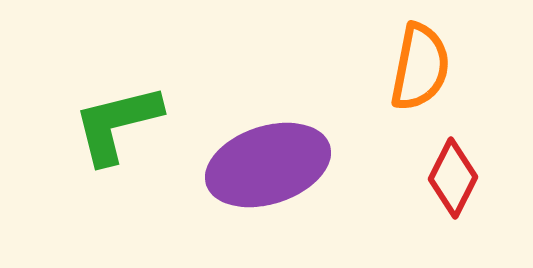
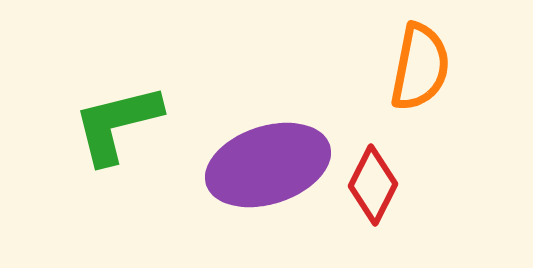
red diamond: moved 80 px left, 7 px down
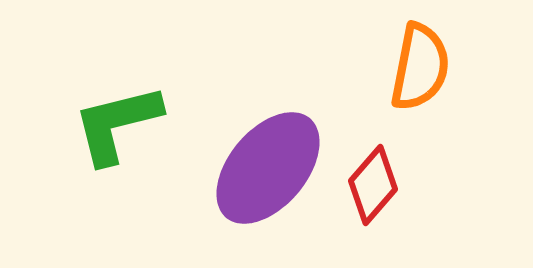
purple ellipse: moved 3 px down; rotated 32 degrees counterclockwise
red diamond: rotated 14 degrees clockwise
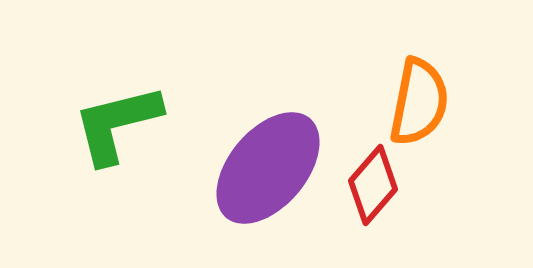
orange semicircle: moved 1 px left, 35 px down
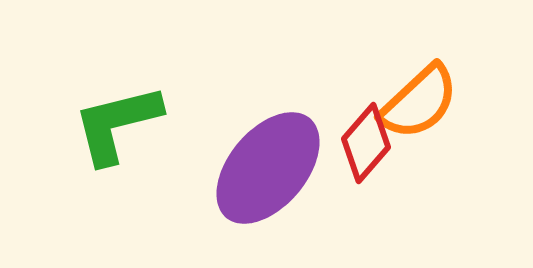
orange semicircle: rotated 36 degrees clockwise
red diamond: moved 7 px left, 42 px up
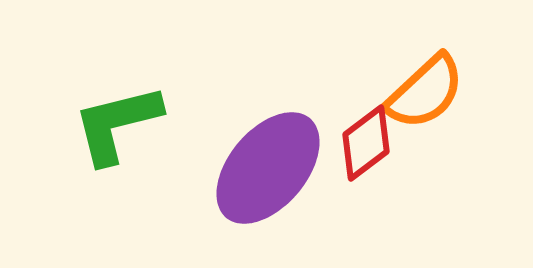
orange semicircle: moved 6 px right, 10 px up
red diamond: rotated 12 degrees clockwise
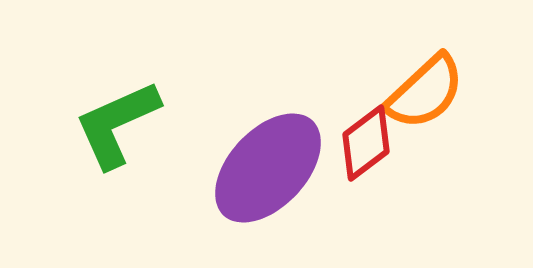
green L-shape: rotated 10 degrees counterclockwise
purple ellipse: rotated 3 degrees clockwise
